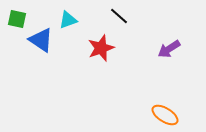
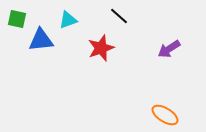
blue triangle: rotated 40 degrees counterclockwise
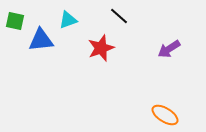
green square: moved 2 px left, 2 px down
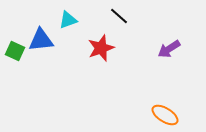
green square: moved 30 px down; rotated 12 degrees clockwise
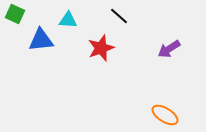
cyan triangle: rotated 24 degrees clockwise
green square: moved 37 px up
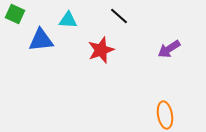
red star: moved 2 px down
orange ellipse: rotated 48 degrees clockwise
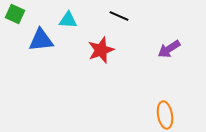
black line: rotated 18 degrees counterclockwise
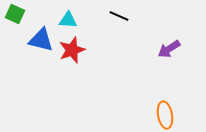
blue triangle: rotated 20 degrees clockwise
red star: moved 29 px left
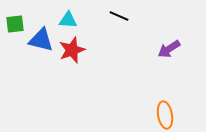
green square: moved 10 px down; rotated 30 degrees counterclockwise
